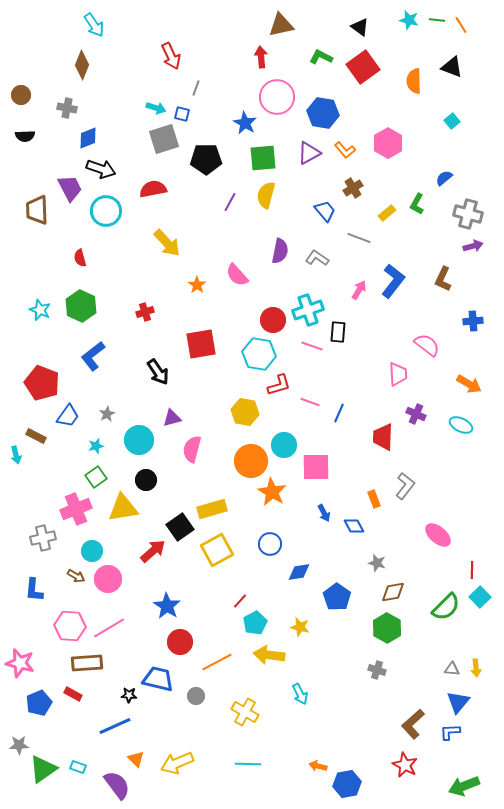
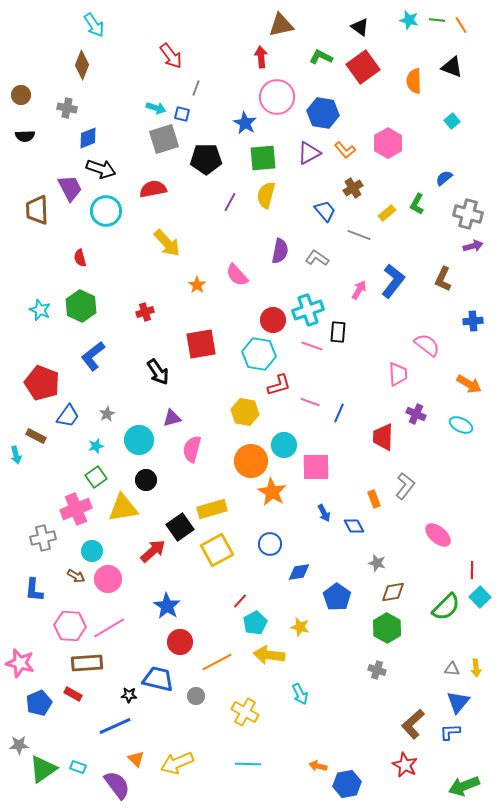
red arrow at (171, 56): rotated 12 degrees counterclockwise
gray line at (359, 238): moved 3 px up
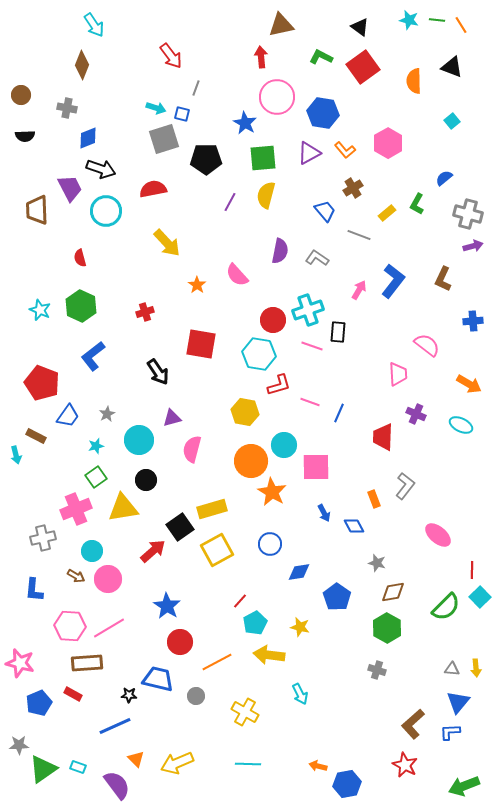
red square at (201, 344): rotated 20 degrees clockwise
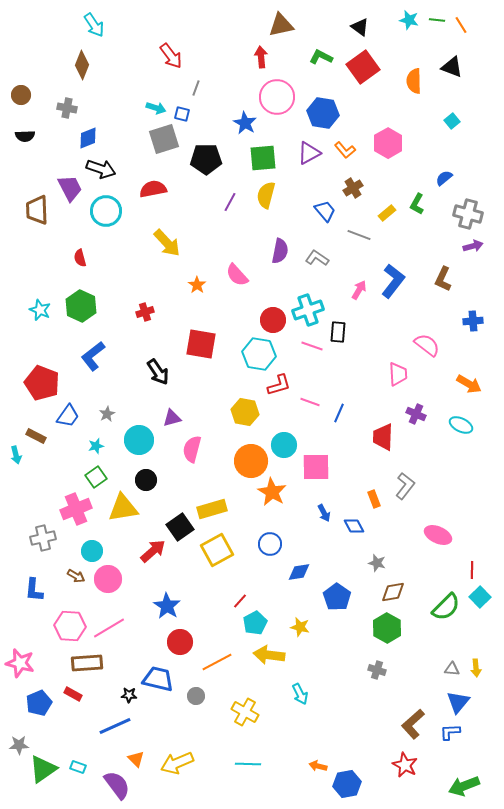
pink ellipse at (438, 535): rotated 16 degrees counterclockwise
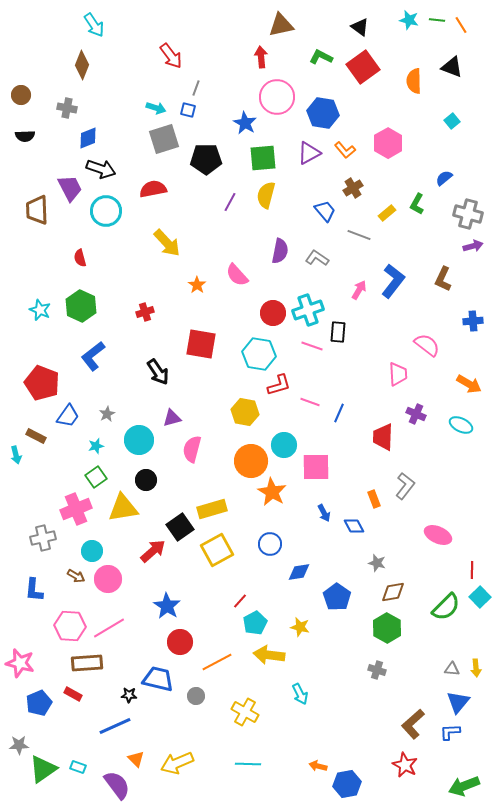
blue square at (182, 114): moved 6 px right, 4 px up
red circle at (273, 320): moved 7 px up
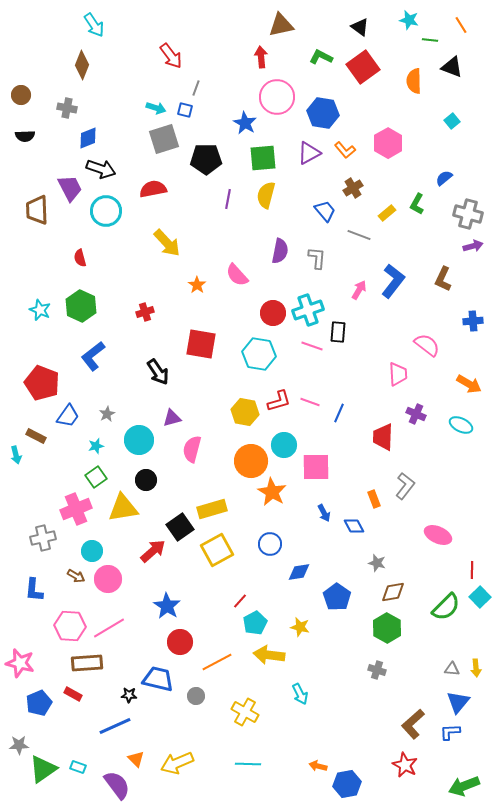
green line at (437, 20): moved 7 px left, 20 px down
blue square at (188, 110): moved 3 px left
purple line at (230, 202): moved 2 px left, 3 px up; rotated 18 degrees counterclockwise
gray L-shape at (317, 258): rotated 60 degrees clockwise
red L-shape at (279, 385): moved 16 px down
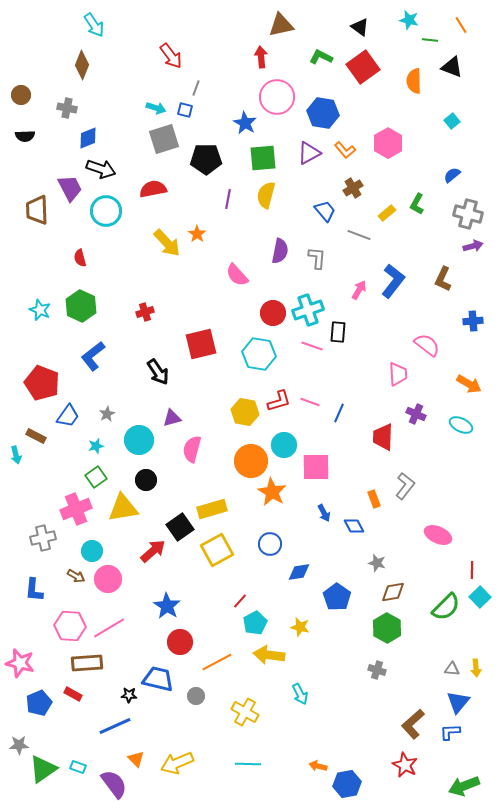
blue semicircle at (444, 178): moved 8 px right, 3 px up
orange star at (197, 285): moved 51 px up
red square at (201, 344): rotated 24 degrees counterclockwise
purple semicircle at (117, 785): moved 3 px left, 1 px up
